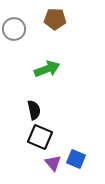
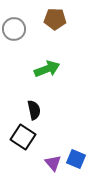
black square: moved 17 px left; rotated 10 degrees clockwise
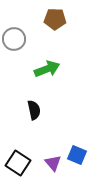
gray circle: moved 10 px down
black square: moved 5 px left, 26 px down
blue square: moved 1 px right, 4 px up
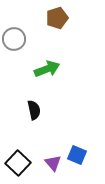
brown pentagon: moved 2 px right, 1 px up; rotated 20 degrees counterclockwise
black square: rotated 10 degrees clockwise
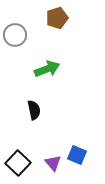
gray circle: moved 1 px right, 4 px up
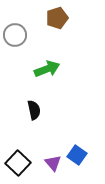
blue square: rotated 12 degrees clockwise
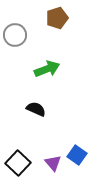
black semicircle: moved 2 px right, 1 px up; rotated 54 degrees counterclockwise
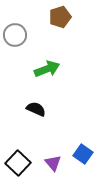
brown pentagon: moved 3 px right, 1 px up
blue square: moved 6 px right, 1 px up
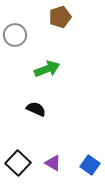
blue square: moved 7 px right, 11 px down
purple triangle: rotated 18 degrees counterclockwise
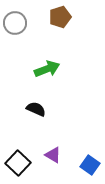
gray circle: moved 12 px up
purple triangle: moved 8 px up
